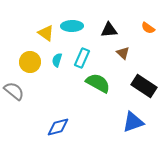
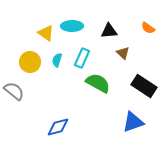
black triangle: moved 1 px down
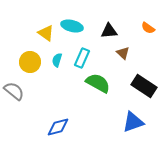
cyan ellipse: rotated 15 degrees clockwise
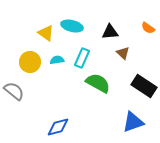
black triangle: moved 1 px right, 1 px down
cyan semicircle: rotated 64 degrees clockwise
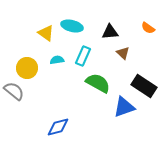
cyan rectangle: moved 1 px right, 2 px up
yellow circle: moved 3 px left, 6 px down
blue triangle: moved 9 px left, 15 px up
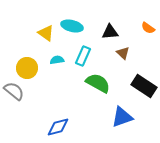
blue triangle: moved 2 px left, 10 px down
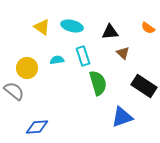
yellow triangle: moved 4 px left, 6 px up
cyan rectangle: rotated 42 degrees counterclockwise
green semicircle: rotated 45 degrees clockwise
blue diamond: moved 21 px left; rotated 10 degrees clockwise
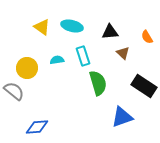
orange semicircle: moved 1 px left, 9 px down; rotated 24 degrees clockwise
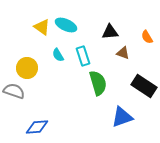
cyan ellipse: moved 6 px left, 1 px up; rotated 10 degrees clockwise
brown triangle: rotated 24 degrees counterclockwise
cyan semicircle: moved 1 px right, 5 px up; rotated 112 degrees counterclockwise
gray semicircle: rotated 20 degrees counterclockwise
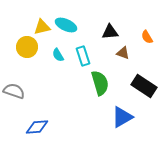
yellow triangle: rotated 48 degrees counterclockwise
yellow circle: moved 21 px up
green semicircle: moved 2 px right
blue triangle: rotated 10 degrees counterclockwise
